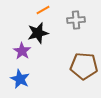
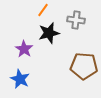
orange line: rotated 24 degrees counterclockwise
gray cross: rotated 12 degrees clockwise
black star: moved 11 px right
purple star: moved 2 px right, 2 px up
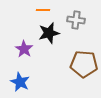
orange line: rotated 56 degrees clockwise
brown pentagon: moved 2 px up
blue star: moved 3 px down
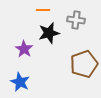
brown pentagon: rotated 24 degrees counterclockwise
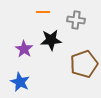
orange line: moved 2 px down
black star: moved 2 px right, 7 px down; rotated 10 degrees clockwise
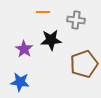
blue star: rotated 18 degrees counterclockwise
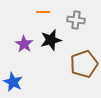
black star: rotated 10 degrees counterclockwise
purple star: moved 5 px up
blue star: moved 7 px left; rotated 18 degrees clockwise
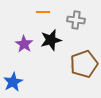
blue star: rotated 18 degrees clockwise
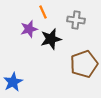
orange line: rotated 64 degrees clockwise
black star: moved 1 px up
purple star: moved 5 px right, 15 px up; rotated 24 degrees clockwise
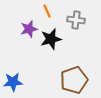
orange line: moved 4 px right, 1 px up
brown pentagon: moved 10 px left, 16 px down
blue star: rotated 24 degrees clockwise
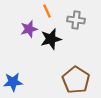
brown pentagon: moved 2 px right; rotated 20 degrees counterclockwise
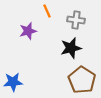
purple star: moved 1 px left, 2 px down
black star: moved 20 px right, 9 px down
brown pentagon: moved 6 px right
